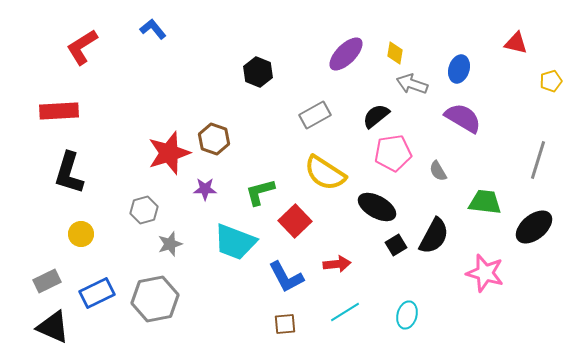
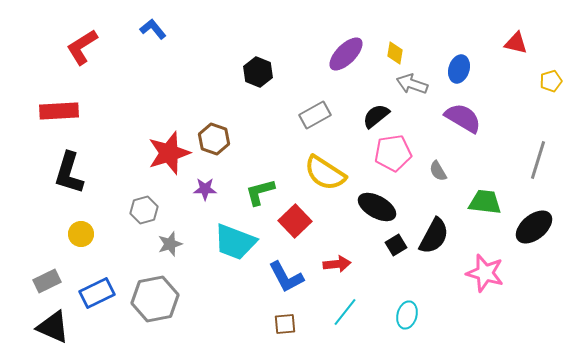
cyan line at (345, 312): rotated 20 degrees counterclockwise
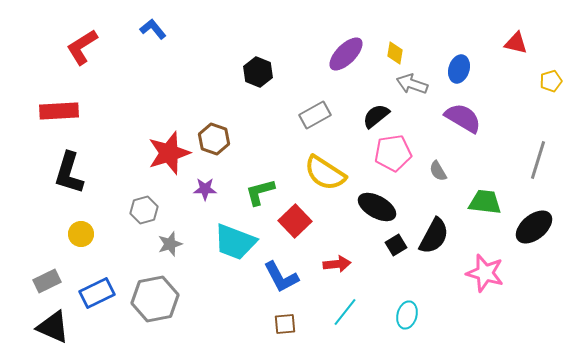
blue L-shape at (286, 277): moved 5 px left
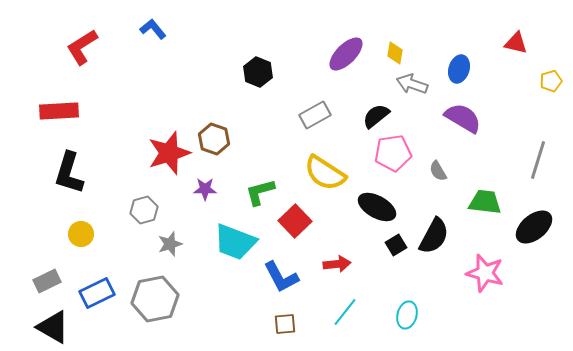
black triangle at (53, 327): rotated 6 degrees clockwise
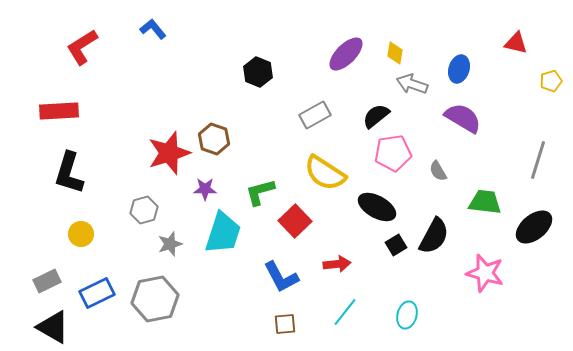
cyan trapezoid at (235, 242): moved 12 px left, 9 px up; rotated 93 degrees counterclockwise
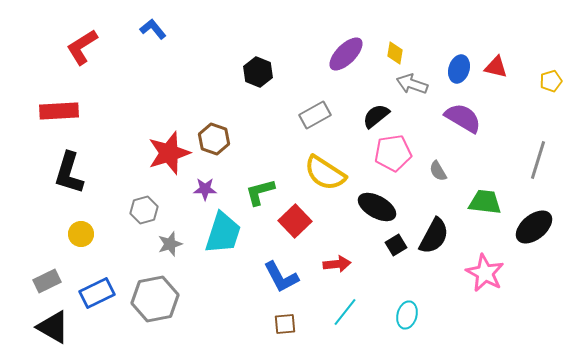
red triangle at (516, 43): moved 20 px left, 24 px down
pink star at (485, 273): rotated 12 degrees clockwise
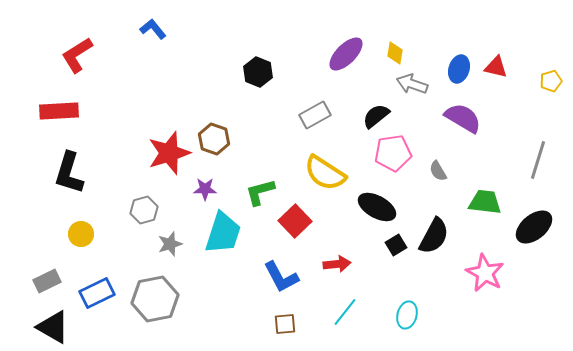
red L-shape at (82, 47): moved 5 px left, 8 px down
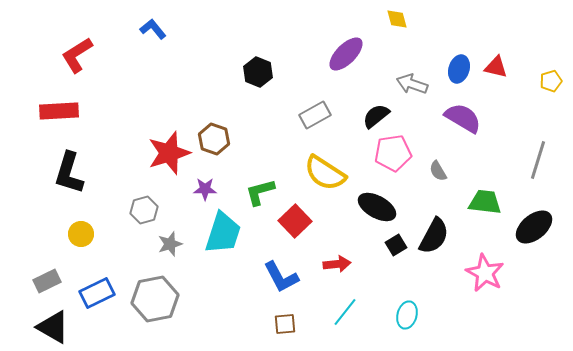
yellow diamond at (395, 53): moved 2 px right, 34 px up; rotated 25 degrees counterclockwise
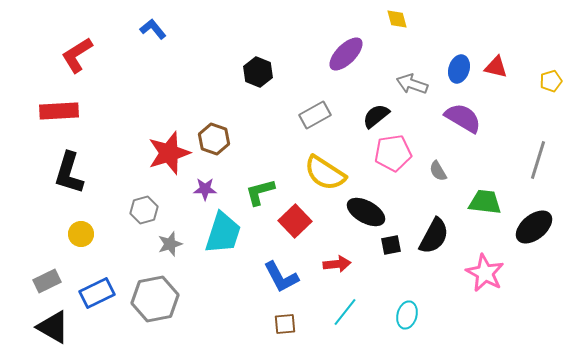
black ellipse at (377, 207): moved 11 px left, 5 px down
black square at (396, 245): moved 5 px left; rotated 20 degrees clockwise
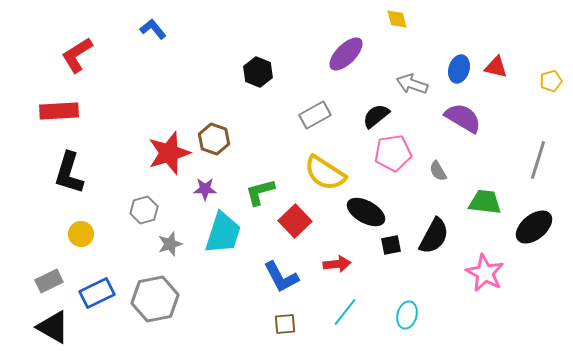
gray rectangle at (47, 281): moved 2 px right
